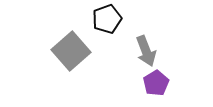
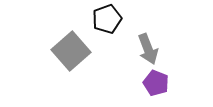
gray arrow: moved 2 px right, 2 px up
purple pentagon: rotated 20 degrees counterclockwise
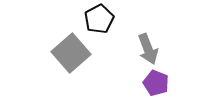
black pentagon: moved 8 px left; rotated 8 degrees counterclockwise
gray square: moved 2 px down
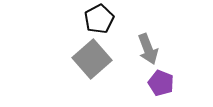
gray square: moved 21 px right, 6 px down
purple pentagon: moved 5 px right
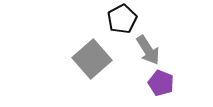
black pentagon: moved 23 px right
gray arrow: moved 1 px down; rotated 12 degrees counterclockwise
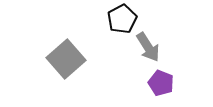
gray arrow: moved 3 px up
gray square: moved 26 px left
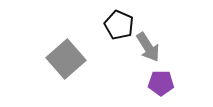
black pentagon: moved 3 px left, 6 px down; rotated 20 degrees counterclockwise
purple pentagon: rotated 20 degrees counterclockwise
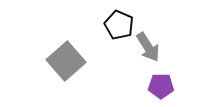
gray square: moved 2 px down
purple pentagon: moved 3 px down
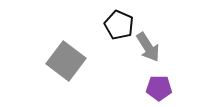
gray square: rotated 12 degrees counterclockwise
purple pentagon: moved 2 px left, 2 px down
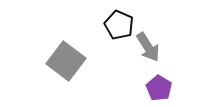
purple pentagon: rotated 30 degrees clockwise
